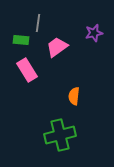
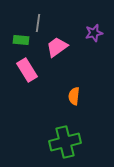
green cross: moved 5 px right, 7 px down
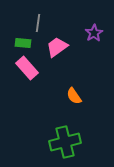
purple star: rotated 18 degrees counterclockwise
green rectangle: moved 2 px right, 3 px down
pink rectangle: moved 2 px up; rotated 10 degrees counterclockwise
orange semicircle: rotated 42 degrees counterclockwise
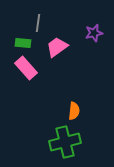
purple star: rotated 18 degrees clockwise
pink rectangle: moved 1 px left
orange semicircle: moved 15 px down; rotated 138 degrees counterclockwise
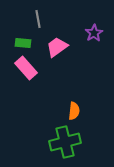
gray line: moved 4 px up; rotated 18 degrees counterclockwise
purple star: rotated 18 degrees counterclockwise
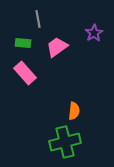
pink rectangle: moved 1 px left, 5 px down
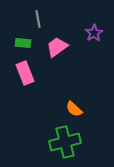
pink rectangle: rotated 20 degrees clockwise
orange semicircle: moved 2 px up; rotated 126 degrees clockwise
